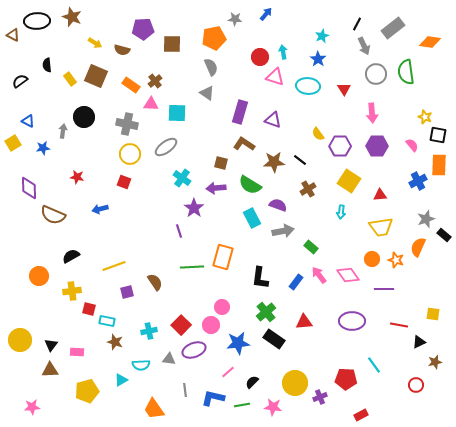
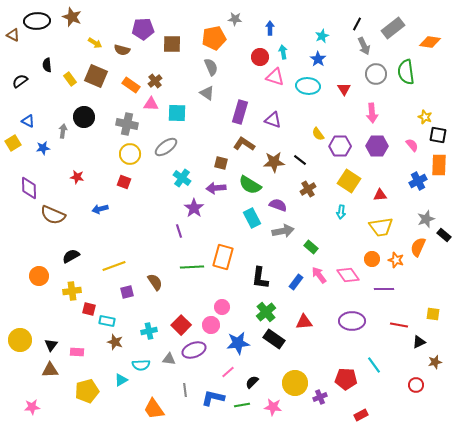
blue arrow at (266, 14): moved 4 px right, 14 px down; rotated 40 degrees counterclockwise
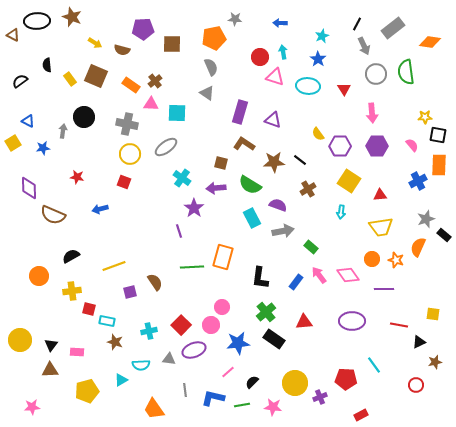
blue arrow at (270, 28): moved 10 px right, 5 px up; rotated 88 degrees counterclockwise
yellow star at (425, 117): rotated 24 degrees counterclockwise
purple square at (127, 292): moved 3 px right
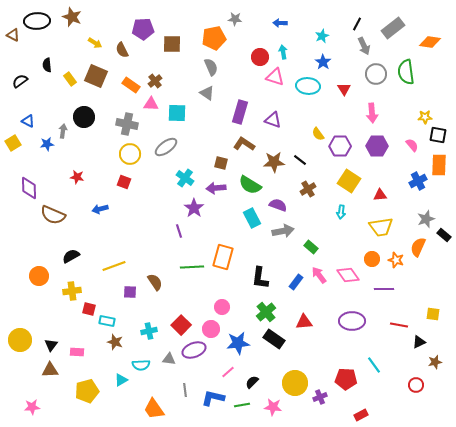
brown semicircle at (122, 50): rotated 49 degrees clockwise
blue star at (318, 59): moved 5 px right, 3 px down
blue star at (43, 148): moved 4 px right, 4 px up
cyan cross at (182, 178): moved 3 px right
purple square at (130, 292): rotated 16 degrees clockwise
pink circle at (211, 325): moved 4 px down
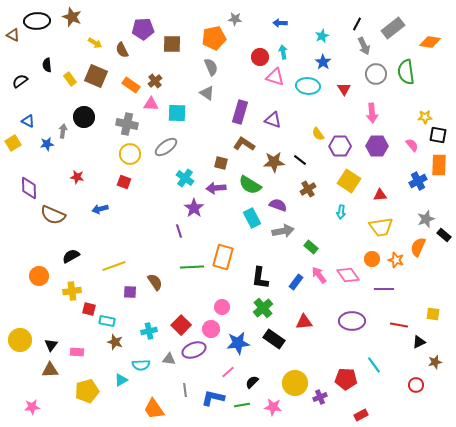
green cross at (266, 312): moved 3 px left, 4 px up
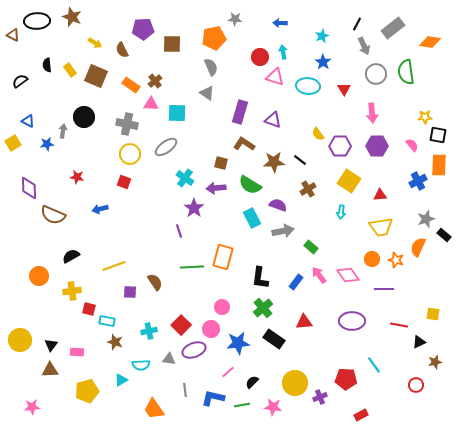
yellow rectangle at (70, 79): moved 9 px up
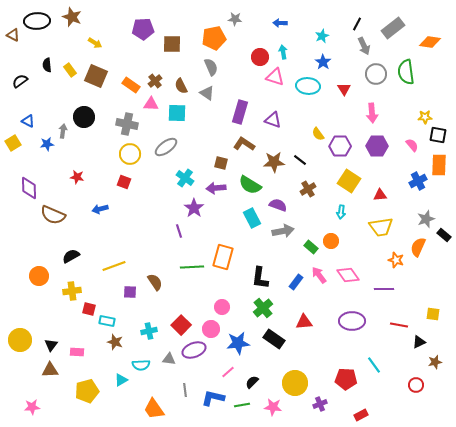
brown semicircle at (122, 50): moved 59 px right, 36 px down
orange circle at (372, 259): moved 41 px left, 18 px up
purple cross at (320, 397): moved 7 px down
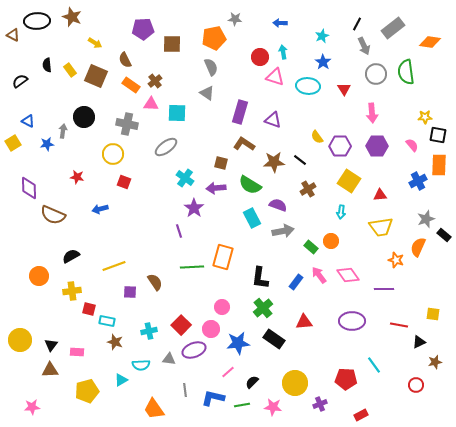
brown semicircle at (181, 86): moved 56 px left, 26 px up
yellow semicircle at (318, 134): moved 1 px left, 3 px down
yellow circle at (130, 154): moved 17 px left
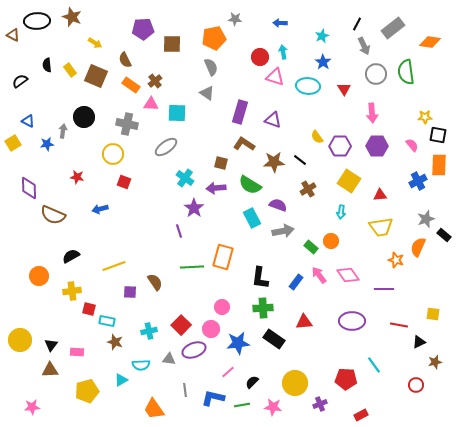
green cross at (263, 308): rotated 36 degrees clockwise
